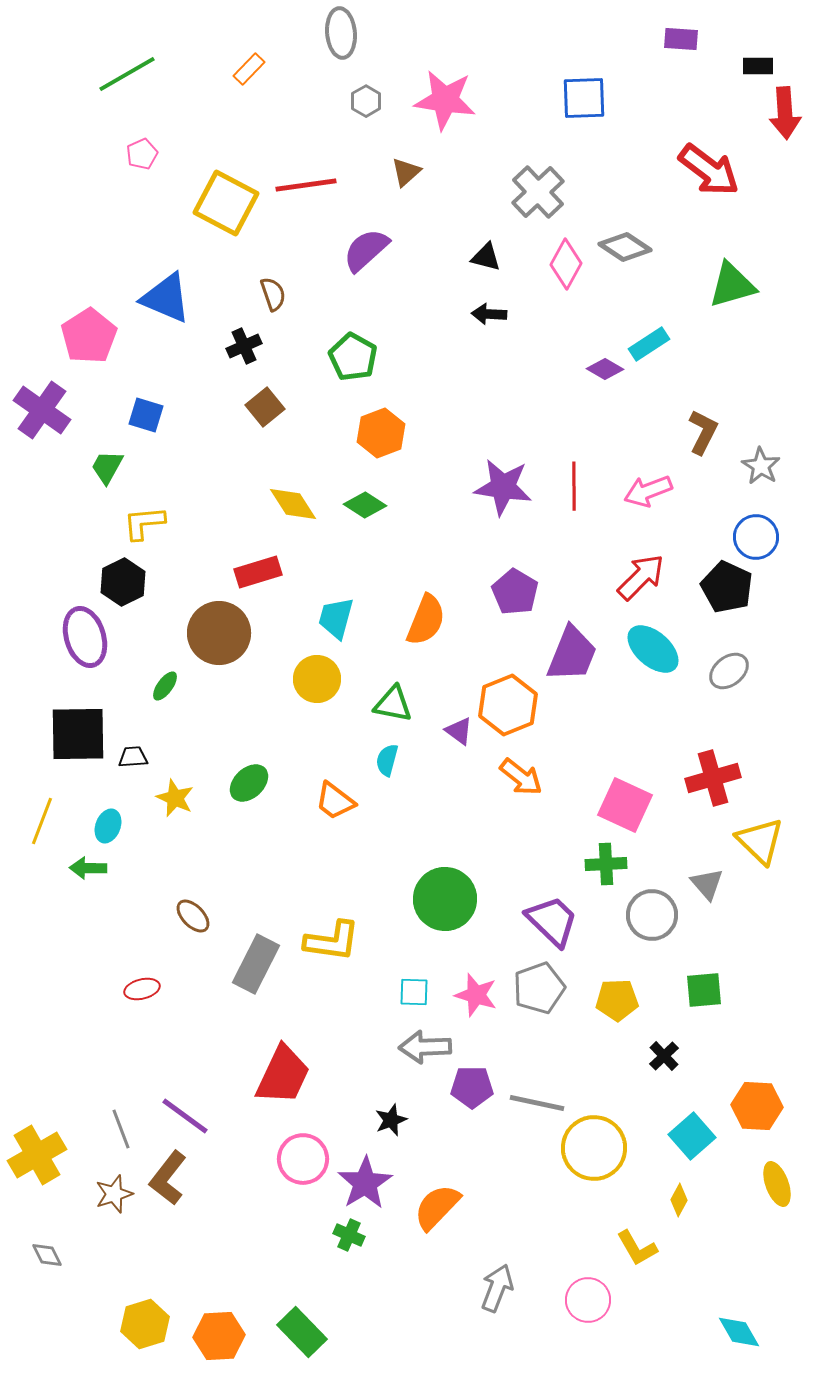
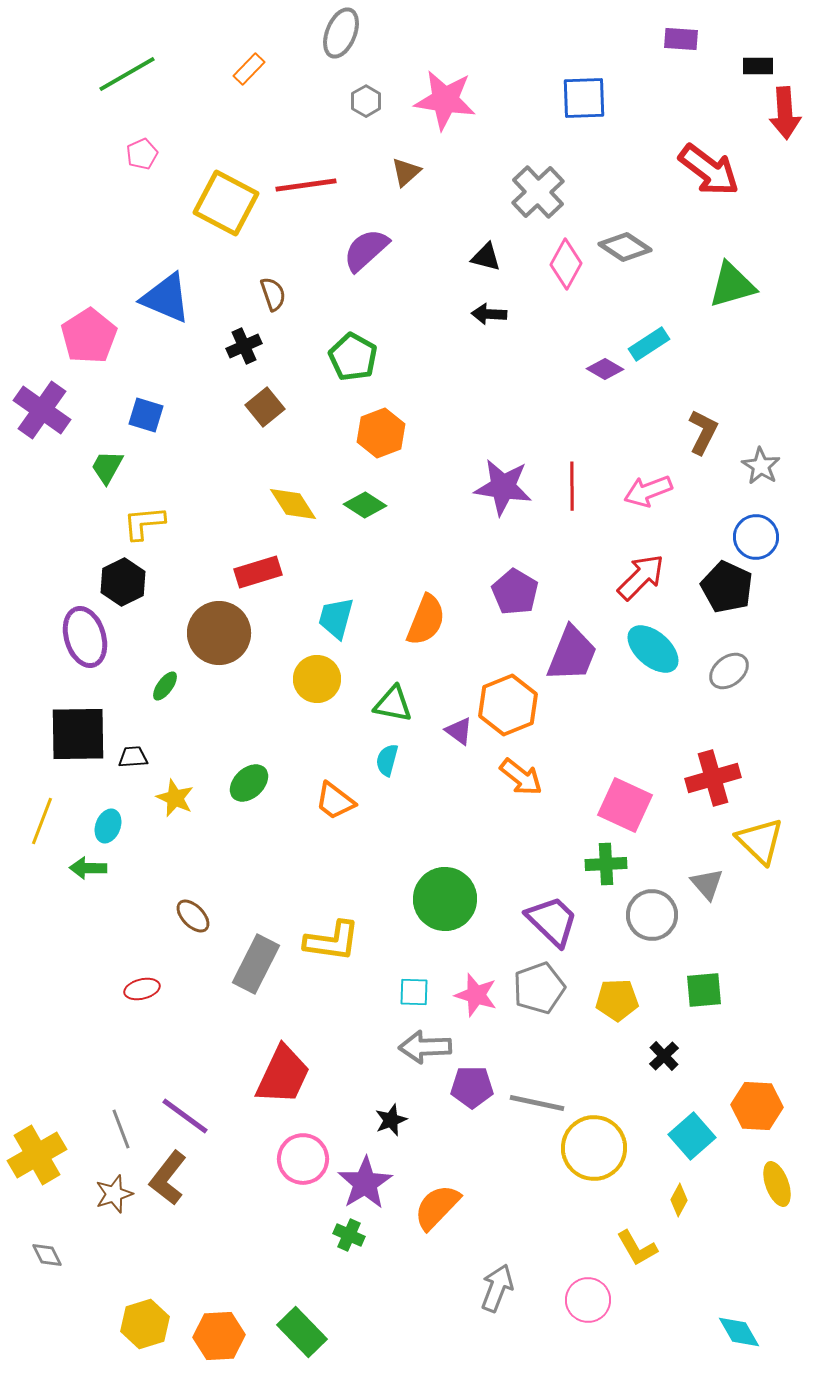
gray ellipse at (341, 33): rotated 27 degrees clockwise
red line at (574, 486): moved 2 px left
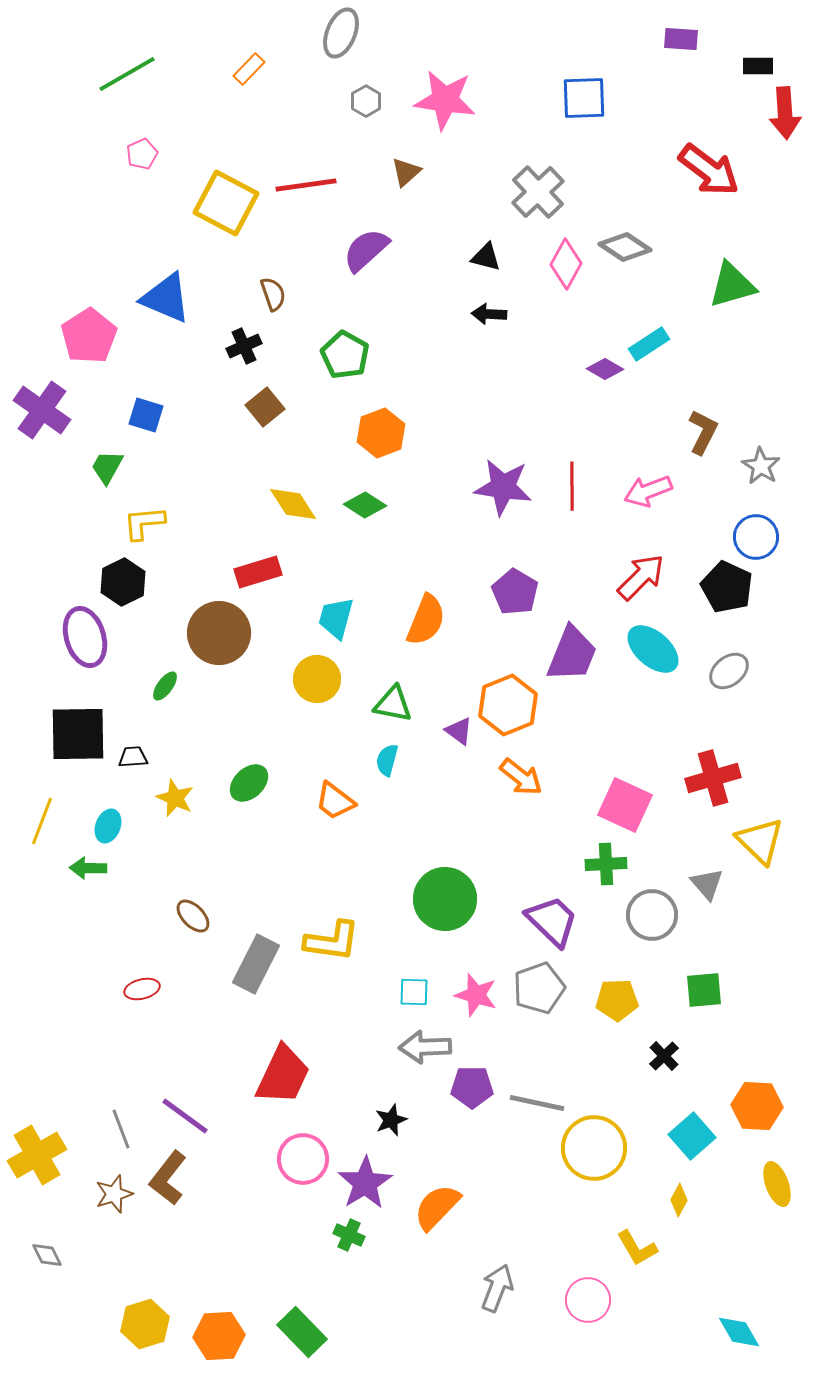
green pentagon at (353, 357): moved 8 px left, 2 px up
